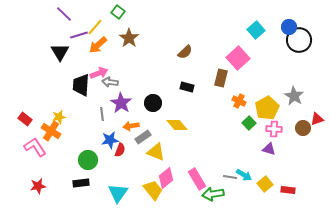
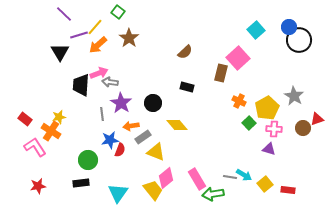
brown rectangle at (221, 78): moved 5 px up
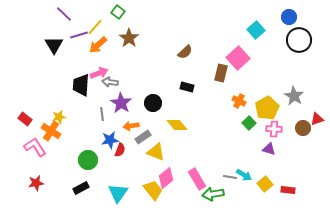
blue circle at (289, 27): moved 10 px up
black triangle at (60, 52): moved 6 px left, 7 px up
black rectangle at (81, 183): moved 5 px down; rotated 21 degrees counterclockwise
red star at (38, 186): moved 2 px left, 3 px up
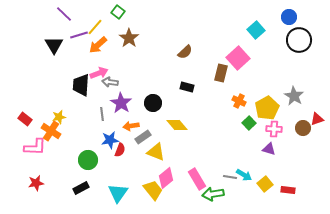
pink L-shape at (35, 147): rotated 125 degrees clockwise
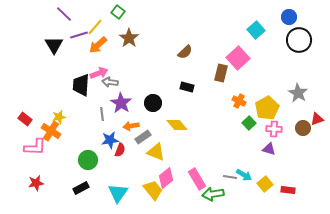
gray star at (294, 96): moved 4 px right, 3 px up
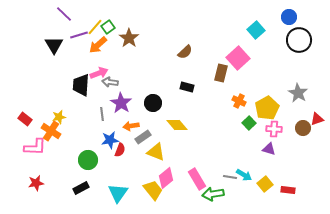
green square at (118, 12): moved 10 px left, 15 px down; rotated 16 degrees clockwise
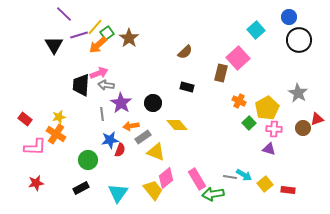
green square at (108, 27): moved 1 px left, 6 px down
gray arrow at (110, 82): moved 4 px left, 3 px down
orange cross at (51, 131): moved 5 px right, 3 px down
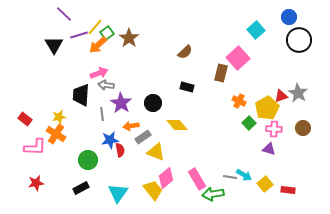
black trapezoid at (81, 85): moved 10 px down
red triangle at (317, 119): moved 36 px left, 23 px up
red semicircle at (120, 150): rotated 32 degrees counterclockwise
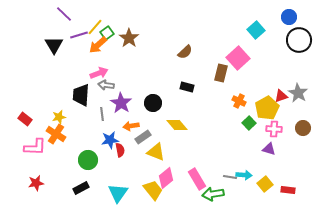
cyan arrow at (244, 175): rotated 28 degrees counterclockwise
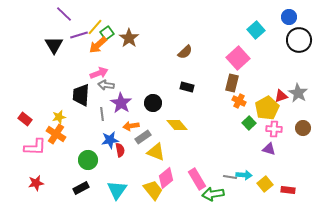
brown rectangle at (221, 73): moved 11 px right, 10 px down
cyan triangle at (118, 193): moved 1 px left, 3 px up
